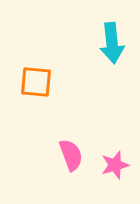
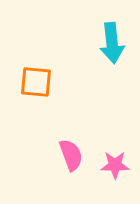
pink star: rotated 16 degrees clockwise
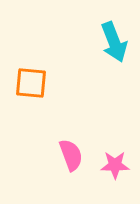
cyan arrow: moved 2 px right, 1 px up; rotated 15 degrees counterclockwise
orange square: moved 5 px left, 1 px down
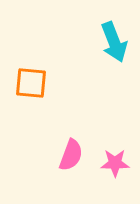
pink semicircle: rotated 40 degrees clockwise
pink star: moved 2 px up
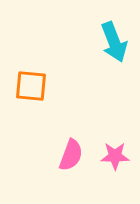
orange square: moved 3 px down
pink star: moved 7 px up
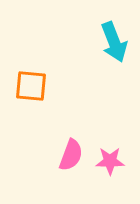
pink star: moved 5 px left, 5 px down
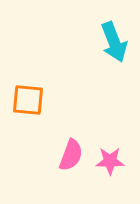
orange square: moved 3 px left, 14 px down
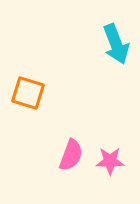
cyan arrow: moved 2 px right, 2 px down
orange square: moved 7 px up; rotated 12 degrees clockwise
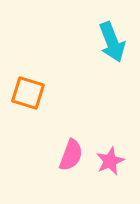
cyan arrow: moved 4 px left, 2 px up
pink star: rotated 24 degrees counterclockwise
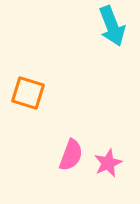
cyan arrow: moved 16 px up
pink star: moved 2 px left, 2 px down
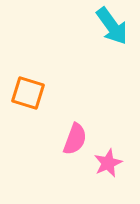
cyan arrow: rotated 15 degrees counterclockwise
pink semicircle: moved 4 px right, 16 px up
